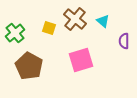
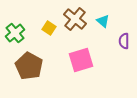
yellow square: rotated 16 degrees clockwise
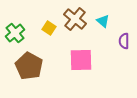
pink square: rotated 15 degrees clockwise
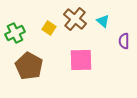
green cross: rotated 12 degrees clockwise
